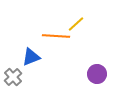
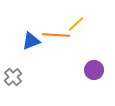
orange line: moved 1 px up
blue triangle: moved 16 px up
purple circle: moved 3 px left, 4 px up
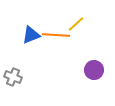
blue triangle: moved 6 px up
gray cross: rotated 24 degrees counterclockwise
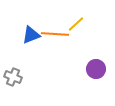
orange line: moved 1 px left, 1 px up
purple circle: moved 2 px right, 1 px up
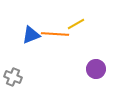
yellow line: rotated 12 degrees clockwise
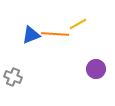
yellow line: moved 2 px right
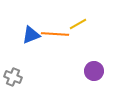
purple circle: moved 2 px left, 2 px down
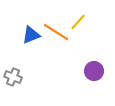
yellow line: moved 2 px up; rotated 18 degrees counterclockwise
orange line: moved 1 px right, 2 px up; rotated 28 degrees clockwise
